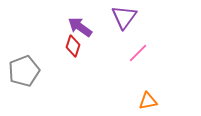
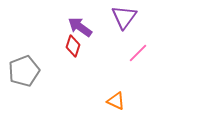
orange triangle: moved 32 px left; rotated 36 degrees clockwise
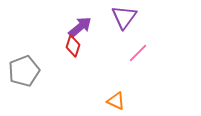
purple arrow: rotated 105 degrees clockwise
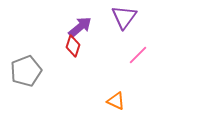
pink line: moved 2 px down
gray pentagon: moved 2 px right
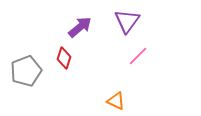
purple triangle: moved 3 px right, 4 px down
red diamond: moved 9 px left, 12 px down
pink line: moved 1 px down
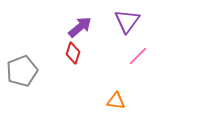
red diamond: moved 9 px right, 5 px up
gray pentagon: moved 4 px left
orange triangle: rotated 18 degrees counterclockwise
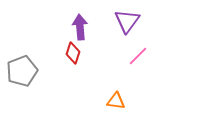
purple arrow: rotated 55 degrees counterclockwise
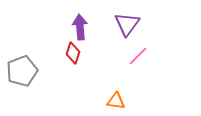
purple triangle: moved 3 px down
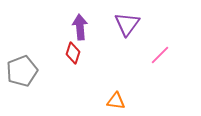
pink line: moved 22 px right, 1 px up
